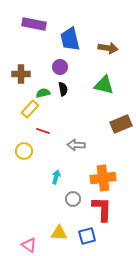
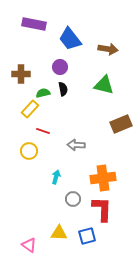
blue trapezoid: rotated 25 degrees counterclockwise
brown arrow: moved 1 px down
yellow circle: moved 5 px right
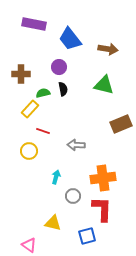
purple circle: moved 1 px left
gray circle: moved 3 px up
yellow triangle: moved 6 px left, 10 px up; rotated 12 degrees clockwise
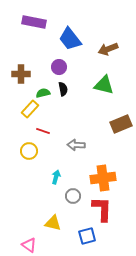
purple rectangle: moved 2 px up
brown arrow: rotated 150 degrees clockwise
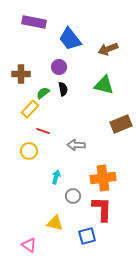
green semicircle: rotated 24 degrees counterclockwise
yellow triangle: moved 2 px right
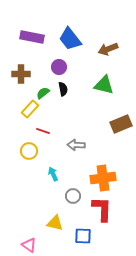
purple rectangle: moved 2 px left, 15 px down
cyan arrow: moved 3 px left, 3 px up; rotated 40 degrees counterclockwise
blue square: moved 4 px left; rotated 18 degrees clockwise
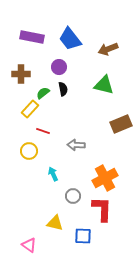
orange cross: moved 2 px right; rotated 20 degrees counterclockwise
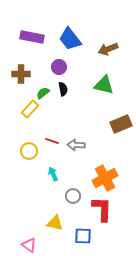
red line: moved 9 px right, 10 px down
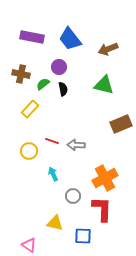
brown cross: rotated 12 degrees clockwise
green semicircle: moved 9 px up
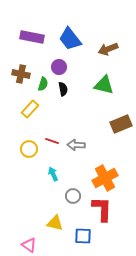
green semicircle: rotated 144 degrees clockwise
yellow circle: moved 2 px up
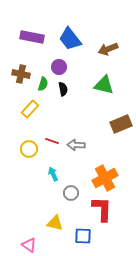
gray circle: moved 2 px left, 3 px up
